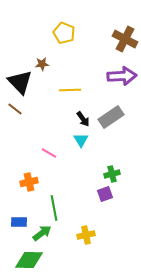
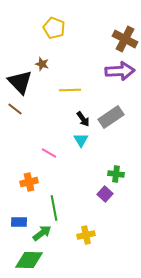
yellow pentagon: moved 10 px left, 5 px up
brown star: rotated 24 degrees clockwise
purple arrow: moved 2 px left, 5 px up
green cross: moved 4 px right; rotated 21 degrees clockwise
purple square: rotated 28 degrees counterclockwise
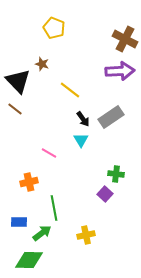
black triangle: moved 2 px left, 1 px up
yellow line: rotated 40 degrees clockwise
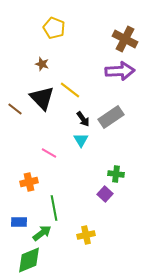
black triangle: moved 24 px right, 17 px down
green diamond: rotated 24 degrees counterclockwise
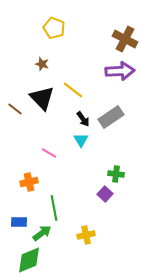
yellow line: moved 3 px right
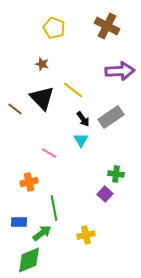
brown cross: moved 18 px left, 13 px up
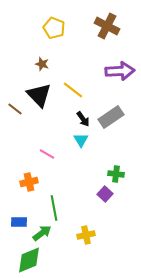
black triangle: moved 3 px left, 3 px up
pink line: moved 2 px left, 1 px down
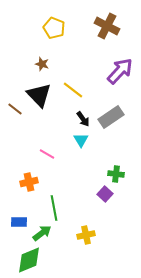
purple arrow: rotated 44 degrees counterclockwise
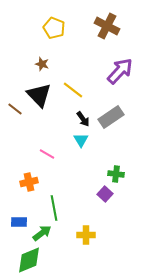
yellow cross: rotated 12 degrees clockwise
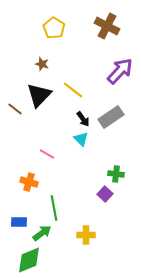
yellow pentagon: rotated 10 degrees clockwise
black triangle: rotated 28 degrees clockwise
cyan triangle: moved 1 px up; rotated 14 degrees counterclockwise
orange cross: rotated 30 degrees clockwise
